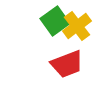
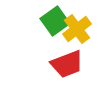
yellow cross: moved 3 px down
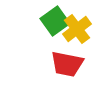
red trapezoid: rotated 32 degrees clockwise
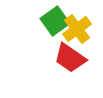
red trapezoid: moved 3 px right, 6 px up; rotated 24 degrees clockwise
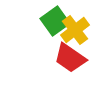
yellow cross: moved 2 px left, 1 px down
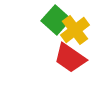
green square: moved 1 px right, 1 px up; rotated 12 degrees counterclockwise
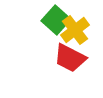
red trapezoid: rotated 8 degrees counterclockwise
